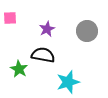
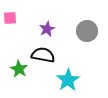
cyan star: moved 2 px up; rotated 15 degrees counterclockwise
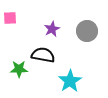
purple star: moved 5 px right
green star: rotated 30 degrees counterclockwise
cyan star: moved 2 px right, 1 px down
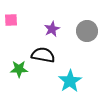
pink square: moved 1 px right, 2 px down
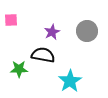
purple star: moved 3 px down
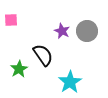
purple star: moved 10 px right, 1 px up; rotated 21 degrees counterclockwise
black semicircle: rotated 45 degrees clockwise
green star: rotated 30 degrees counterclockwise
cyan star: moved 1 px down
